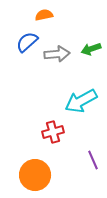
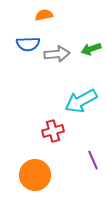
blue semicircle: moved 1 px right, 2 px down; rotated 140 degrees counterclockwise
red cross: moved 1 px up
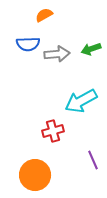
orange semicircle: rotated 18 degrees counterclockwise
